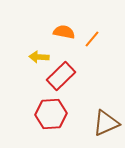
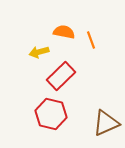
orange line: moved 1 px left, 1 px down; rotated 60 degrees counterclockwise
yellow arrow: moved 5 px up; rotated 18 degrees counterclockwise
red hexagon: rotated 16 degrees clockwise
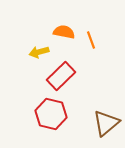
brown triangle: rotated 16 degrees counterclockwise
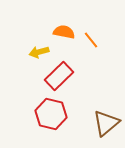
orange line: rotated 18 degrees counterclockwise
red rectangle: moved 2 px left
